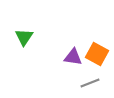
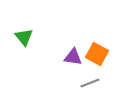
green triangle: rotated 12 degrees counterclockwise
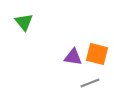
green triangle: moved 15 px up
orange square: rotated 15 degrees counterclockwise
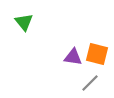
gray line: rotated 24 degrees counterclockwise
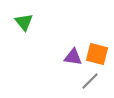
gray line: moved 2 px up
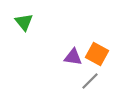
orange square: rotated 15 degrees clockwise
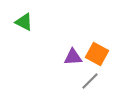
green triangle: rotated 24 degrees counterclockwise
purple triangle: rotated 12 degrees counterclockwise
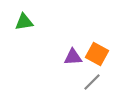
green triangle: rotated 36 degrees counterclockwise
gray line: moved 2 px right, 1 px down
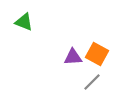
green triangle: rotated 30 degrees clockwise
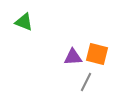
orange square: rotated 15 degrees counterclockwise
gray line: moved 6 px left; rotated 18 degrees counterclockwise
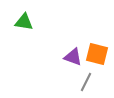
green triangle: rotated 12 degrees counterclockwise
purple triangle: rotated 24 degrees clockwise
